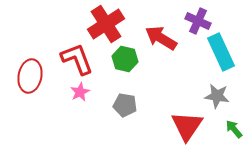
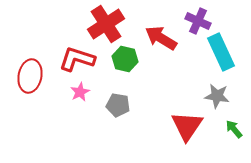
red L-shape: rotated 51 degrees counterclockwise
gray pentagon: moved 7 px left
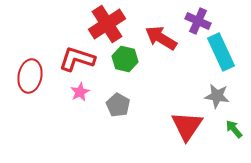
red cross: moved 1 px right
gray pentagon: rotated 20 degrees clockwise
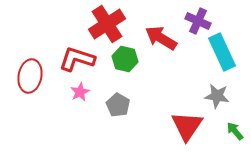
cyan rectangle: moved 1 px right
green arrow: moved 1 px right, 2 px down
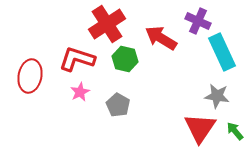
red triangle: moved 13 px right, 2 px down
